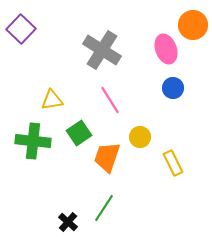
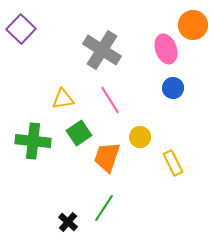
yellow triangle: moved 11 px right, 1 px up
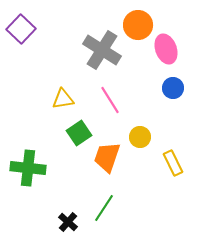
orange circle: moved 55 px left
green cross: moved 5 px left, 27 px down
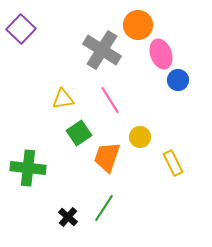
pink ellipse: moved 5 px left, 5 px down
blue circle: moved 5 px right, 8 px up
black cross: moved 5 px up
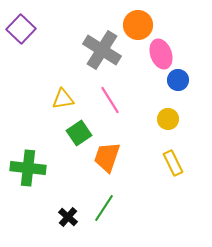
yellow circle: moved 28 px right, 18 px up
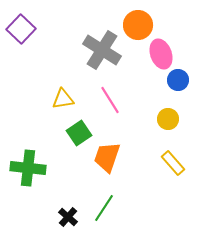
yellow rectangle: rotated 15 degrees counterclockwise
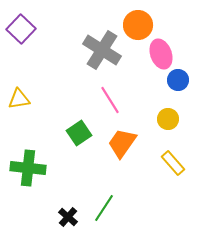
yellow triangle: moved 44 px left
orange trapezoid: moved 15 px right, 14 px up; rotated 16 degrees clockwise
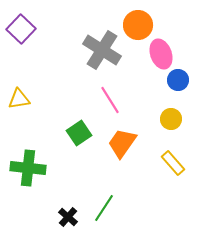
yellow circle: moved 3 px right
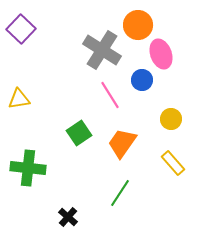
blue circle: moved 36 px left
pink line: moved 5 px up
green line: moved 16 px right, 15 px up
